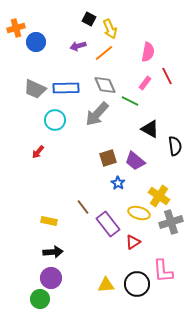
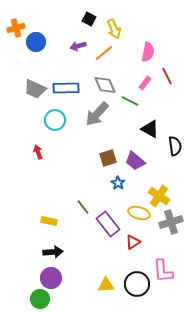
yellow arrow: moved 4 px right
red arrow: rotated 120 degrees clockwise
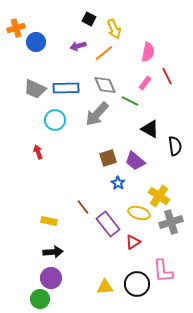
yellow triangle: moved 1 px left, 2 px down
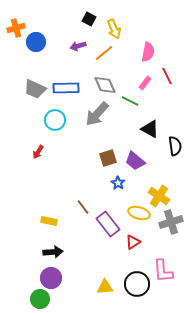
red arrow: rotated 128 degrees counterclockwise
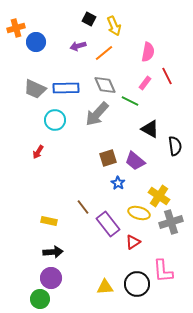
yellow arrow: moved 3 px up
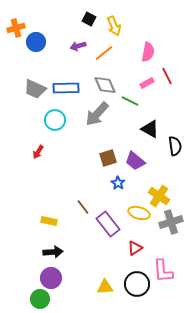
pink rectangle: moved 2 px right; rotated 24 degrees clockwise
red triangle: moved 2 px right, 6 px down
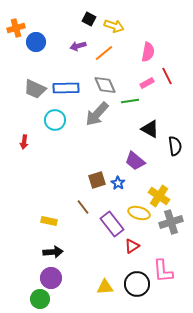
yellow arrow: rotated 48 degrees counterclockwise
green line: rotated 36 degrees counterclockwise
red arrow: moved 14 px left, 10 px up; rotated 24 degrees counterclockwise
brown square: moved 11 px left, 22 px down
purple rectangle: moved 4 px right
red triangle: moved 3 px left, 2 px up
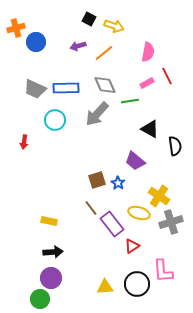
brown line: moved 8 px right, 1 px down
